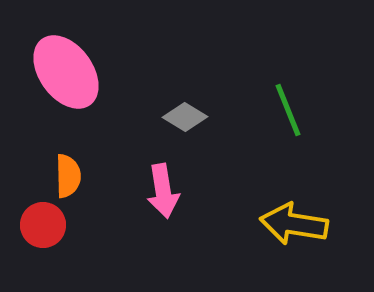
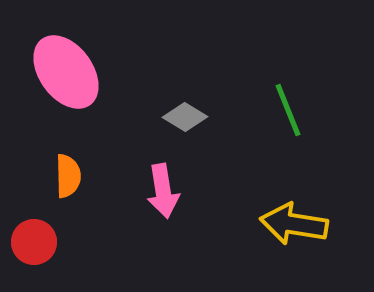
red circle: moved 9 px left, 17 px down
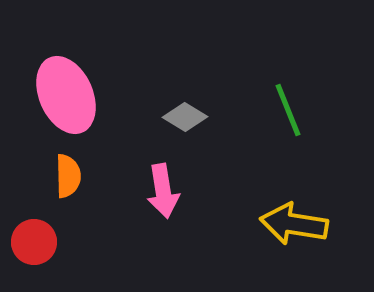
pink ellipse: moved 23 px down; rotated 12 degrees clockwise
